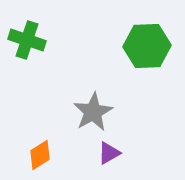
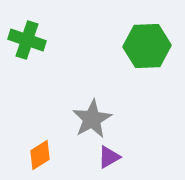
gray star: moved 1 px left, 7 px down
purple triangle: moved 4 px down
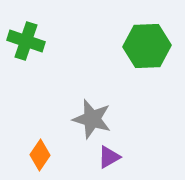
green cross: moved 1 px left, 1 px down
gray star: rotated 27 degrees counterclockwise
orange diamond: rotated 24 degrees counterclockwise
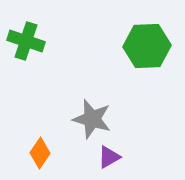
orange diamond: moved 2 px up
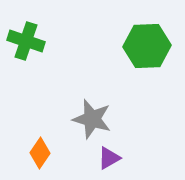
purple triangle: moved 1 px down
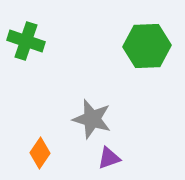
purple triangle: rotated 10 degrees clockwise
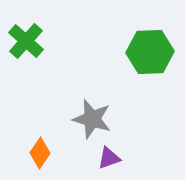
green cross: rotated 24 degrees clockwise
green hexagon: moved 3 px right, 6 px down
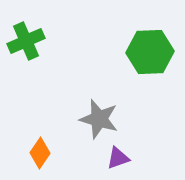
green cross: rotated 24 degrees clockwise
gray star: moved 7 px right
purple triangle: moved 9 px right
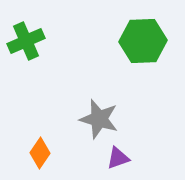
green hexagon: moved 7 px left, 11 px up
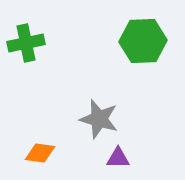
green cross: moved 2 px down; rotated 12 degrees clockwise
orange diamond: rotated 64 degrees clockwise
purple triangle: rotated 20 degrees clockwise
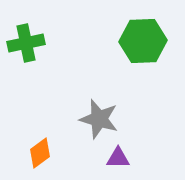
orange diamond: rotated 44 degrees counterclockwise
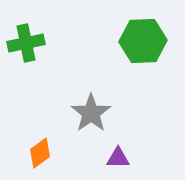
gray star: moved 8 px left, 6 px up; rotated 21 degrees clockwise
